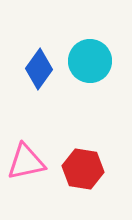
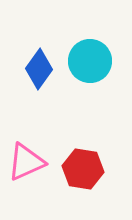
pink triangle: rotated 12 degrees counterclockwise
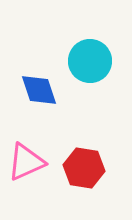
blue diamond: moved 21 px down; rotated 54 degrees counterclockwise
red hexagon: moved 1 px right, 1 px up
